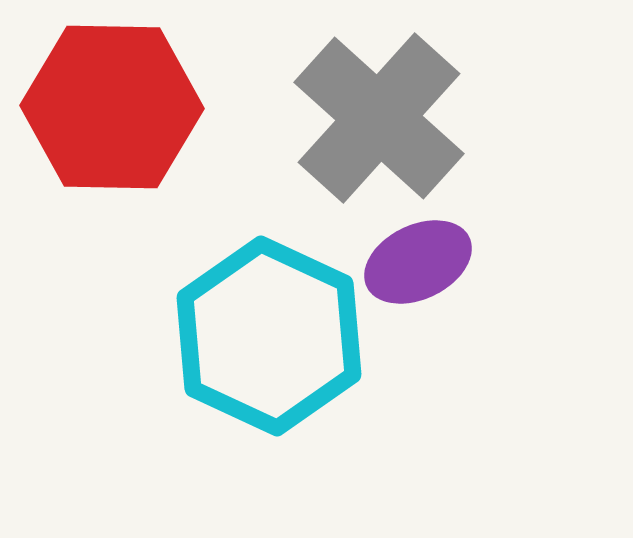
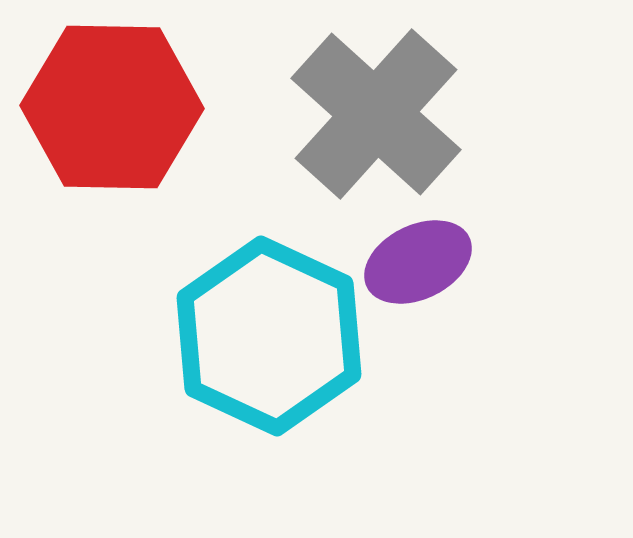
gray cross: moved 3 px left, 4 px up
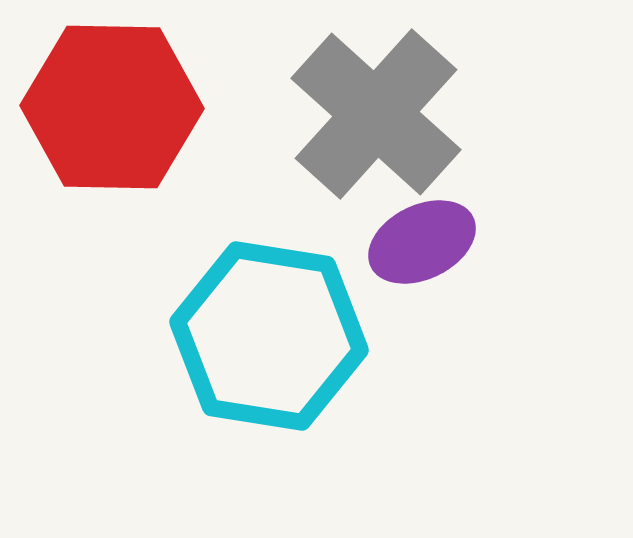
purple ellipse: moved 4 px right, 20 px up
cyan hexagon: rotated 16 degrees counterclockwise
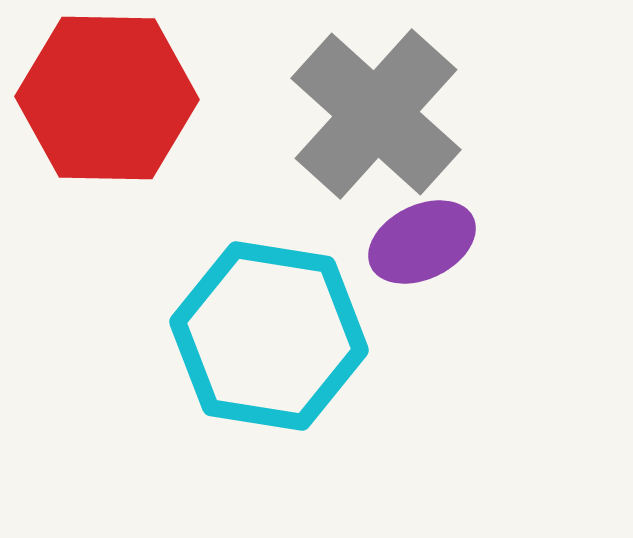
red hexagon: moved 5 px left, 9 px up
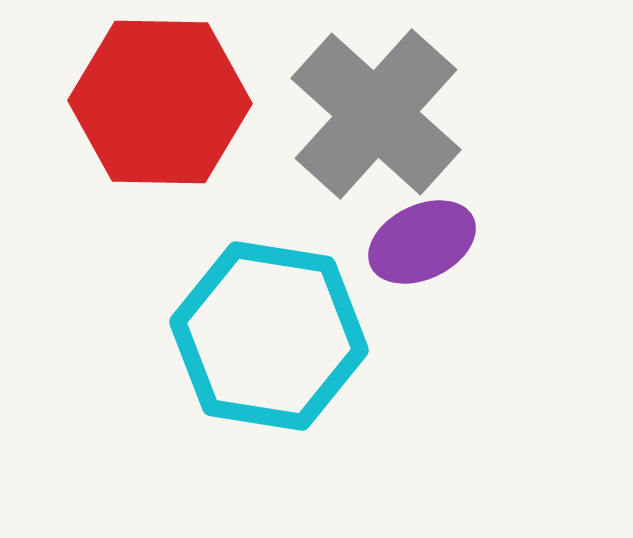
red hexagon: moved 53 px right, 4 px down
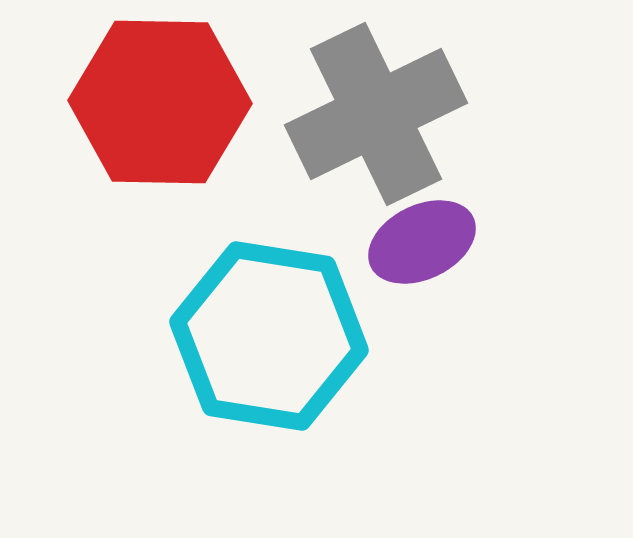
gray cross: rotated 22 degrees clockwise
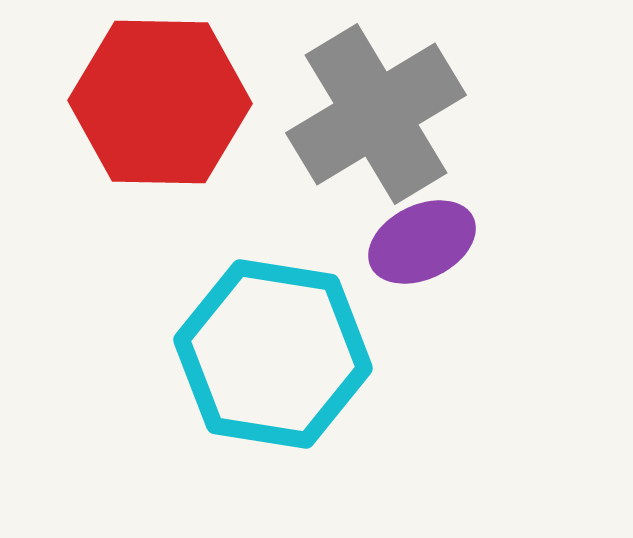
gray cross: rotated 5 degrees counterclockwise
cyan hexagon: moved 4 px right, 18 px down
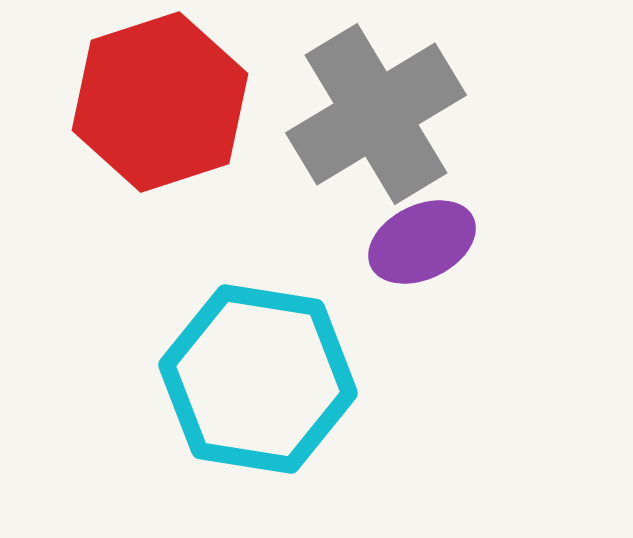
red hexagon: rotated 19 degrees counterclockwise
cyan hexagon: moved 15 px left, 25 px down
